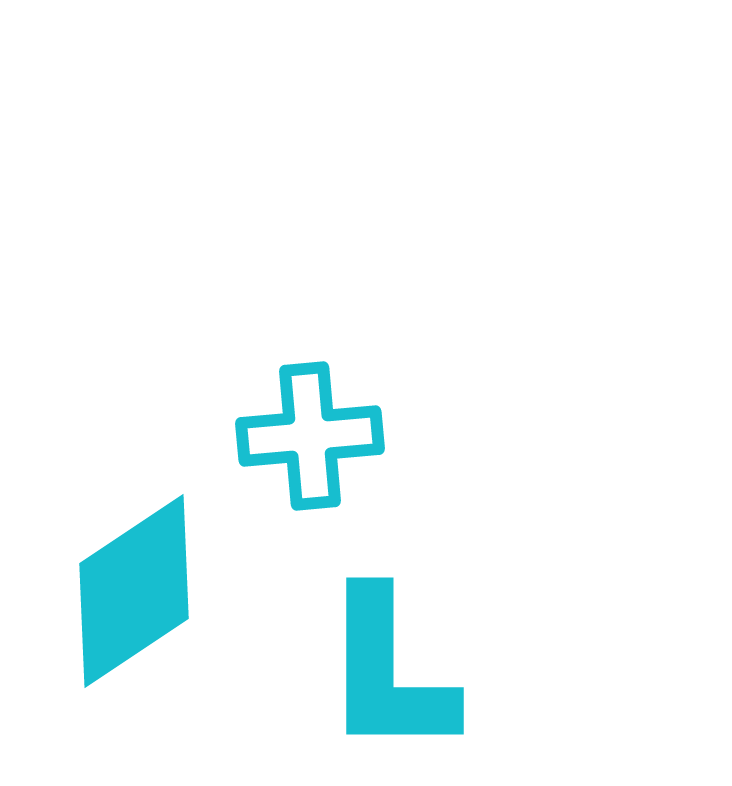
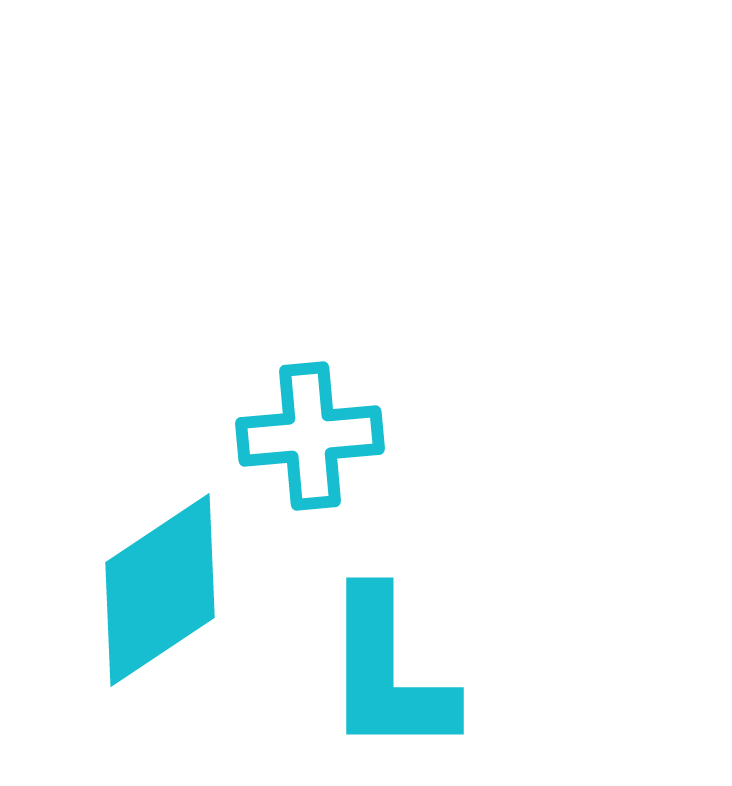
cyan diamond: moved 26 px right, 1 px up
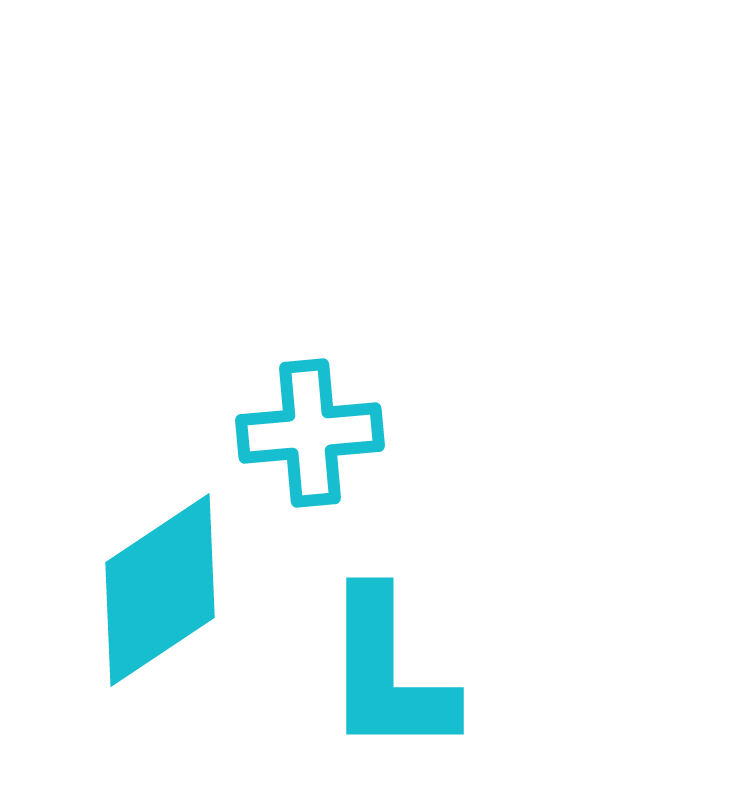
cyan cross: moved 3 px up
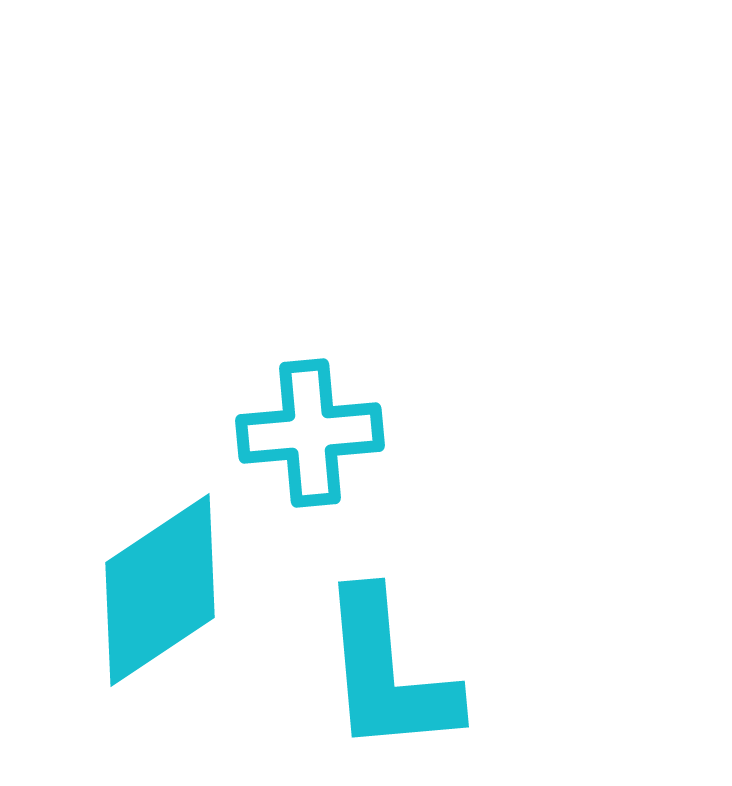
cyan L-shape: rotated 5 degrees counterclockwise
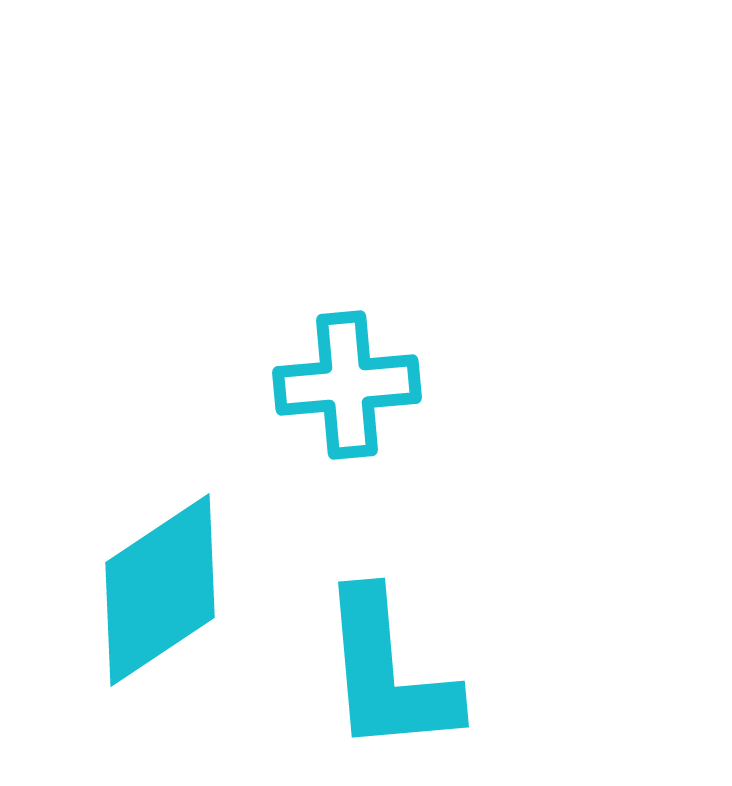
cyan cross: moved 37 px right, 48 px up
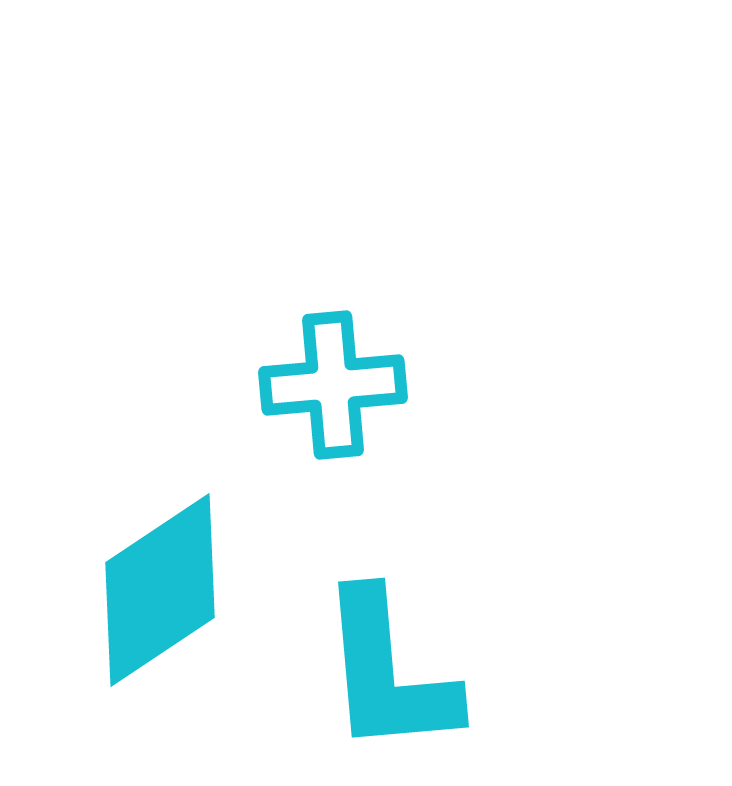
cyan cross: moved 14 px left
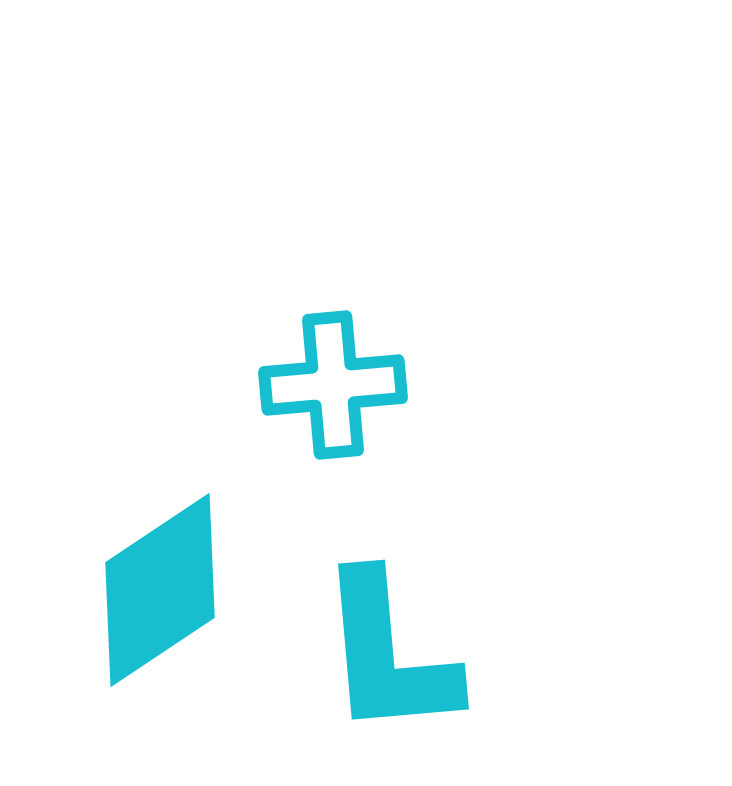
cyan L-shape: moved 18 px up
